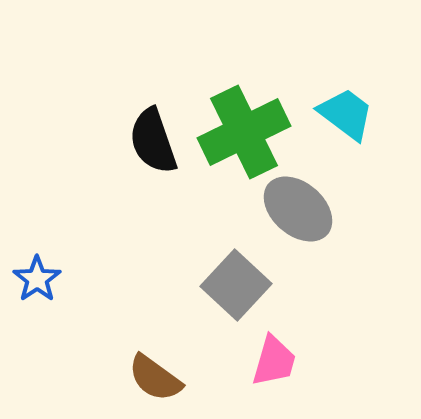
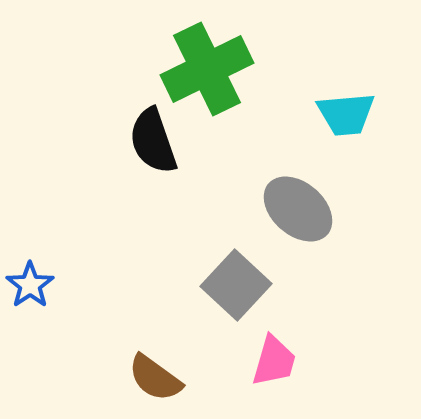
cyan trapezoid: rotated 138 degrees clockwise
green cross: moved 37 px left, 63 px up
blue star: moved 7 px left, 6 px down
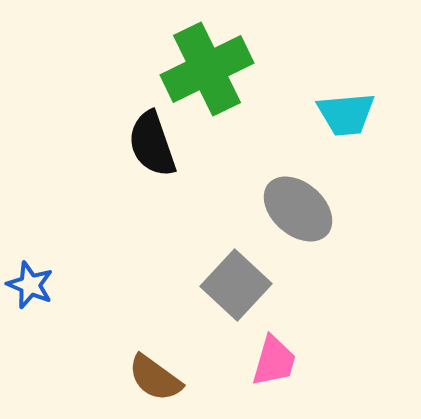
black semicircle: moved 1 px left, 3 px down
blue star: rotated 15 degrees counterclockwise
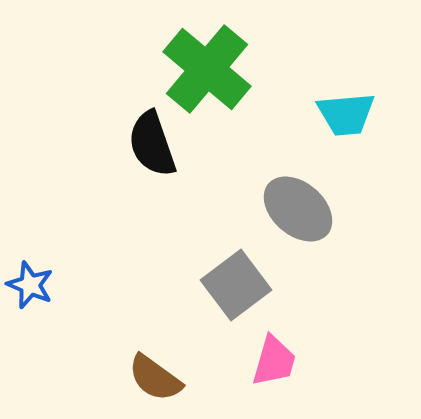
green cross: rotated 24 degrees counterclockwise
gray square: rotated 10 degrees clockwise
